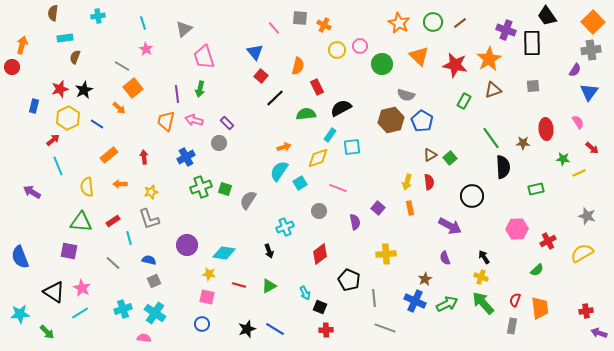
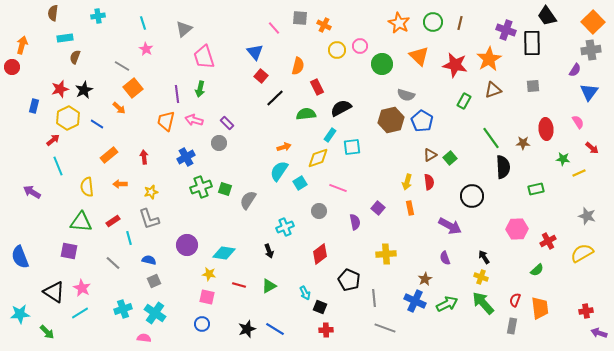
brown line at (460, 23): rotated 40 degrees counterclockwise
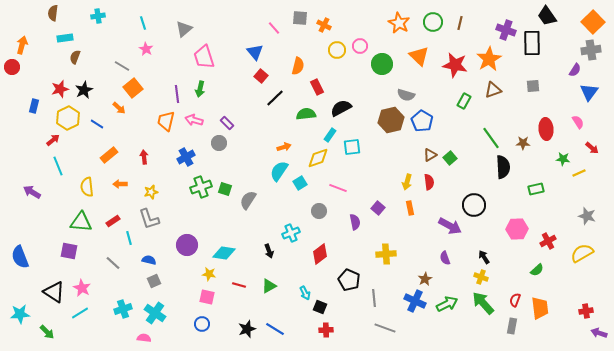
black circle at (472, 196): moved 2 px right, 9 px down
cyan cross at (285, 227): moved 6 px right, 6 px down
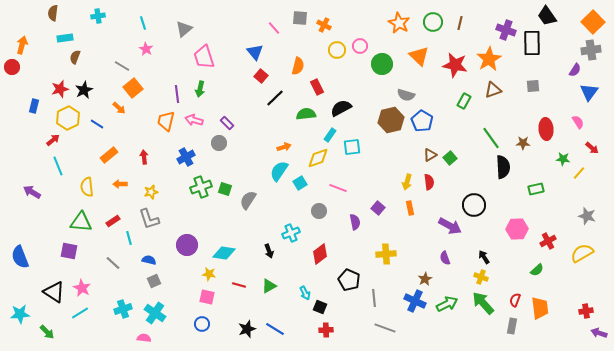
yellow line at (579, 173): rotated 24 degrees counterclockwise
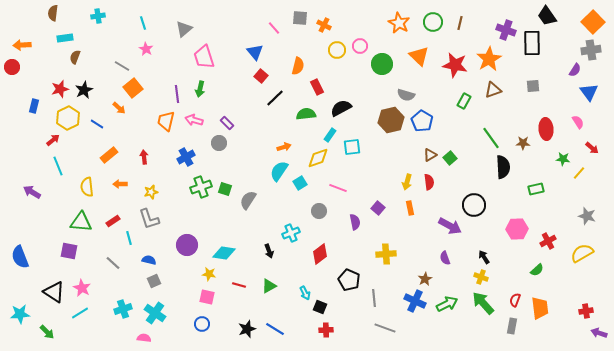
orange arrow at (22, 45): rotated 108 degrees counterclockwise
blue triangle at (589, 92): rotated 12 degrees counterclockwise
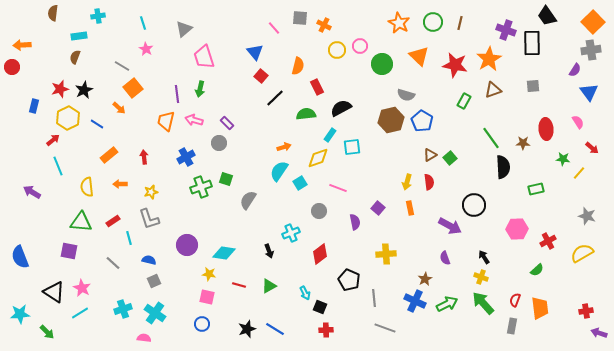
cyan rectangle at (65, 38): moved 14 px right, 2 px up
green square at (225, 189): moved 1 px right, 10 px up
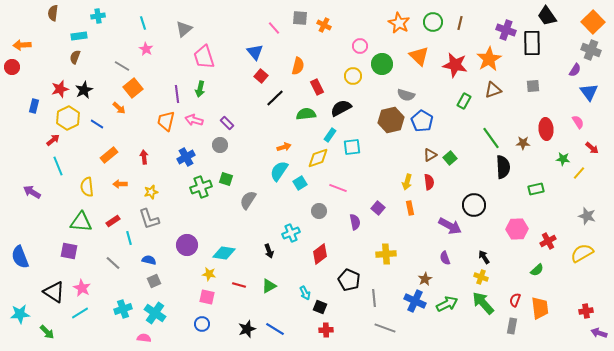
yellow circle at (337, 50): moved 16 px right, 26 px down
gray cross at (591, 50): rotated 30 degrees clockwise
gray circle at (219, 143): moved 1 px right, 2 px down
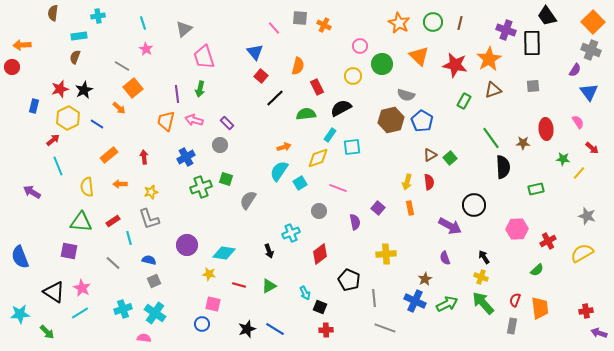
pink square at (207, 297): moved 6 px right, 7 px down
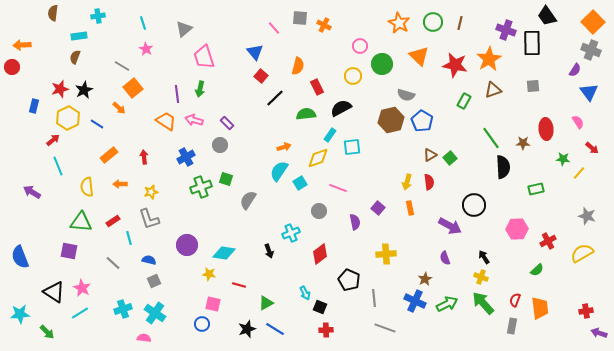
orange trapezoid at (166, 121): rotated 110 degrees clockwise
green triangle at (269, 286): moved 3 px left, 17 px down
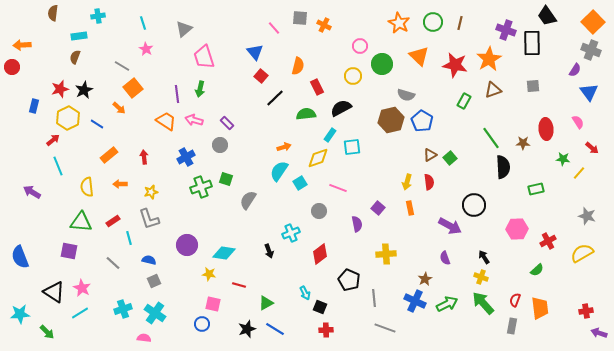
purple semicircle at (355, 222): moved 2 px right, 2 px down
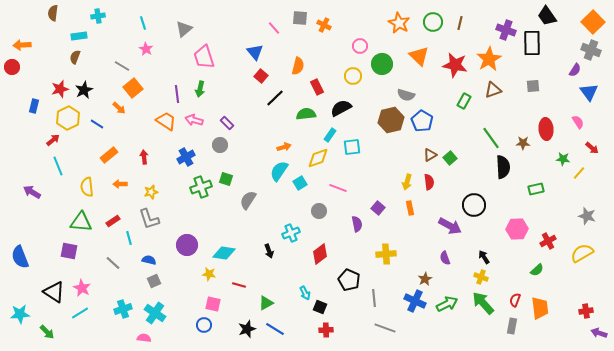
blue circle at (202, 324): moved 2 px right, 1 px down
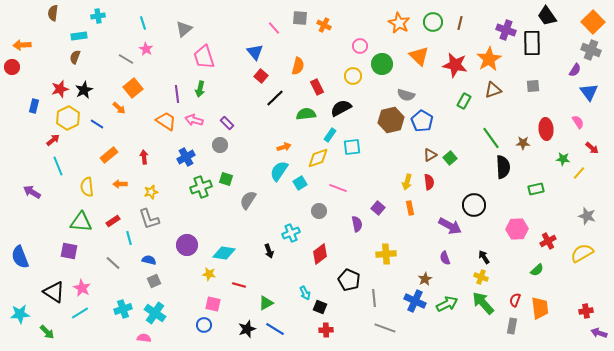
gray line at (122, 66): moved 4 px right, 7 px up
